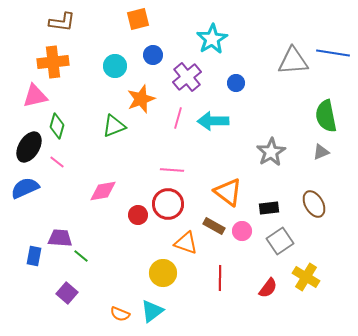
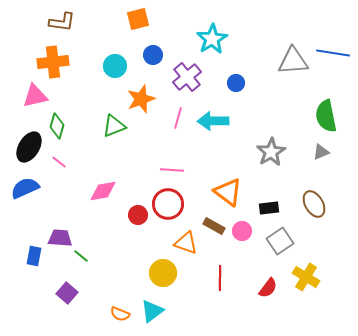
pink line at (57, 162): moved 2 px right
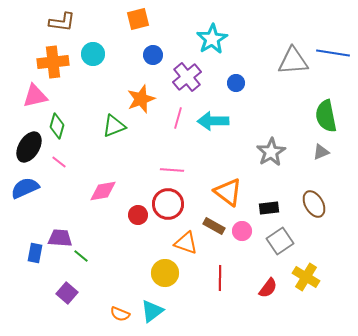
cyan circle at (115, 66): moved 22 px left, 12 px up
blue rectangle at (34, 256): moved 1 px right, 3 px up
yellow circle at (163, 273): moved 2 px right
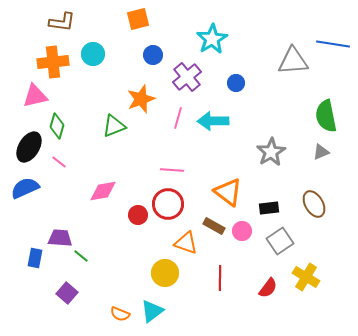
blue line at (333, 53): moved 9 px up
blue rectangle at (35, 253): moved 5 px down
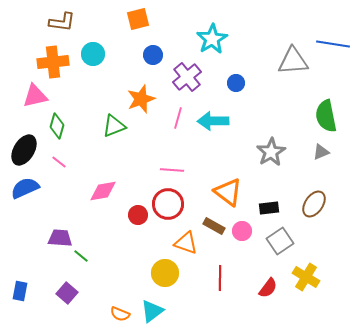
black ellipse at (29, 147): moved 5 px left, 3 px down
brown ellipse at (314, 204): rotated 64 degrees clockwise
blue rectangle at (35, 258): moved 15 px left, 33 px down
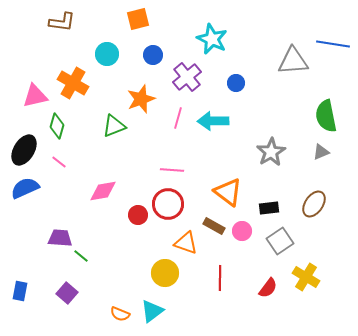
cyan star at (212, 39): rotated 16 degrees counterclockwise
cyan circle at (93, 54): moved 14 px right
orange cross at (53, 62): moved 20 px right, 21 px down; rotated 36 degrees clockwise
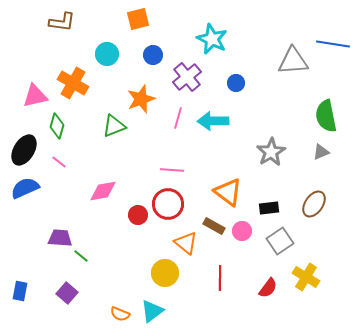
orange triangle at (186, 243): rotated 20 degrees clockwise
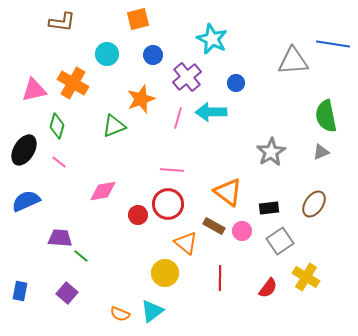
pink triangle at (35, 96): moved 1 px left, 6 px up
cyan arrow at (213, 121): moved 2 px left, 9 px up
blue semicircle at (25, 188): moved 1 px right, 13 px down
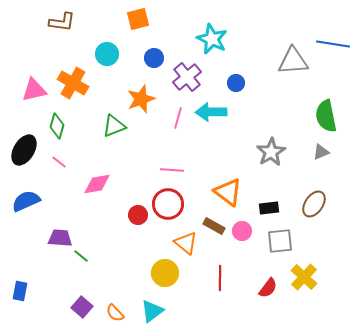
blue circle at (153, 55): moved 1 px right, 3 px down
pink diamond at (103, 191): moved 6 px left, 7 px up
gray square at (280, 241): rotated 28 degrees clockwise
yellow cross at (306, 277): moved 2 px left; rotated 12 degrees clockwise
purple square at (67, 293): moved 15 px right, 14 px down
orange semicircle at (120, 314): moved 5 px left, 1 px up; rotated 24 degrees clockwise
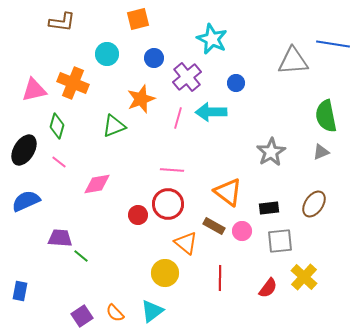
orange cross at (73, 83): rotated 8 degrees counterclockwise
purple square at (82, 307): moved 9 px down; rotated 15 degrees clockwise
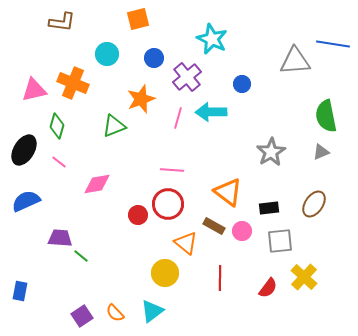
gray triangle at (293, 61): moved 2 px right
blue circle at (236, 83): moved 6 px right, 1 px down
